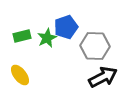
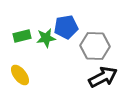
blue pentagon: rotated 10 degrees clockwise
green star: moved 1 px left; rotated 18 degrees clockwise
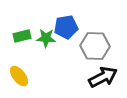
green star: rotated 12 degrees clockwise
yellow ellipse: moved 1 px left, 1 px down
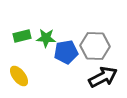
blue pentagon: moved 25 px down
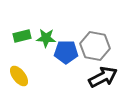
gray hexagon: rotated 8 degrees clockwise
blue pentagon: rotated 10 degrees clockwise
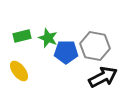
green star: moved 2 px right; rotated 18 degrees clockwise
yellow ellipse: moved 5 px up
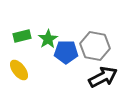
green star: moved 1 px down; rotated 18 degrees clockwise
yellow ellipse: moved 1 px up
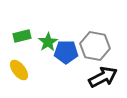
green star: moved 3 px down
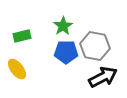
green star: moved 15 px right, 16 px up
yellow ellipse: moved 2 px left, 1 px up
